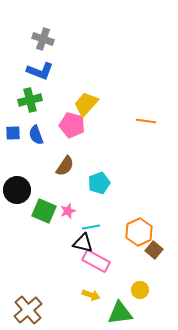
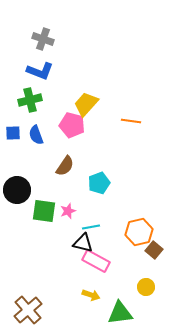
orange line: moved 15 px left
green square: rotated 15 degrees counterclockwise
orange hexagon: rotated 12 degrees clockwise
yellow circle: moved 6 px right, 3 px up
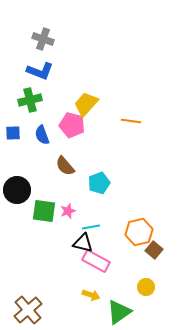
blue semicircle: moved 6 px right
brown semicircle: rotated 105 degrees clockwise
green triangle: moved 1 px left, 1 px up; rotated 28 degrees counterclockwise
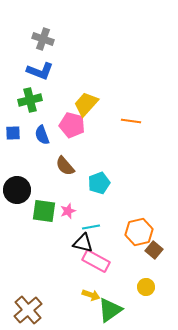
green triangle: moved 9 px left, 2 px up
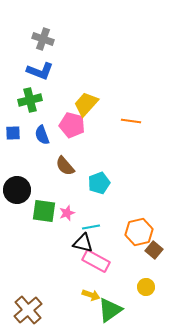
pink star: moved 1 px left, 2 px down
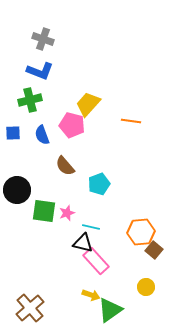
yellow trapezoid: moved 2 px right
cyan pentagon: moved 1 px down
cyan line: rotated 24 degrees clockwise
orange hexagon: moved 2 px right; rotated 8 degrees clockwise
pink rectangle: rotated 20 degrees clockwise
brown cross: moved 2 px right, 2 px up
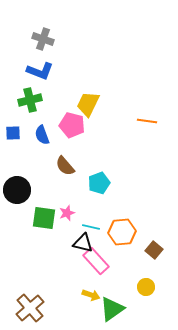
yellow trapezoid: rotated 16 degrees counterclockwise
orange line: moved 16 px right
cyan pentagon: moved 1 px up
green square: moved 7 px down
orange hexagon: moved 19 px left
green triangle: moved 2 px right, 1 px up
